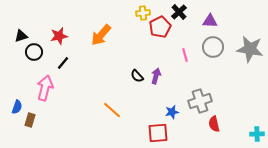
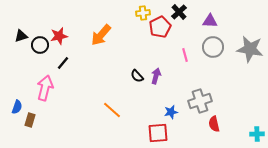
black circle: moved 6 px right, 7 px up
blue star: moved 1 px left
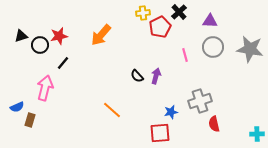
blue semicircle: rotated 48 degrees clockwise
red square: moved 2 px right
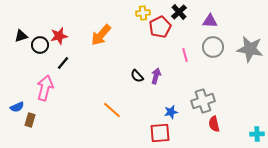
gray cross: moved 3 px right
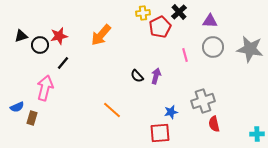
brown rectangle: moved 2 px right, 2 px up
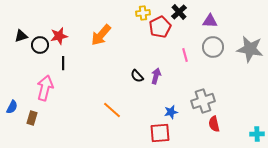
black line: rotated 40 degrees counterclockwise
blue semicircle: moved 5 px left; rotated 40 degrees counterclockwise
